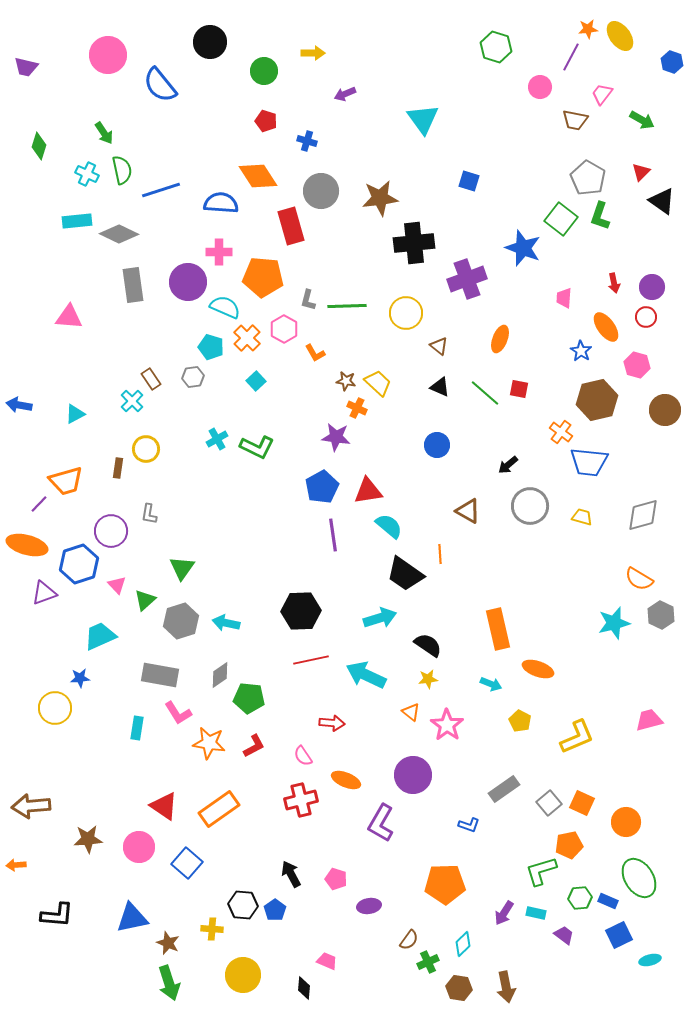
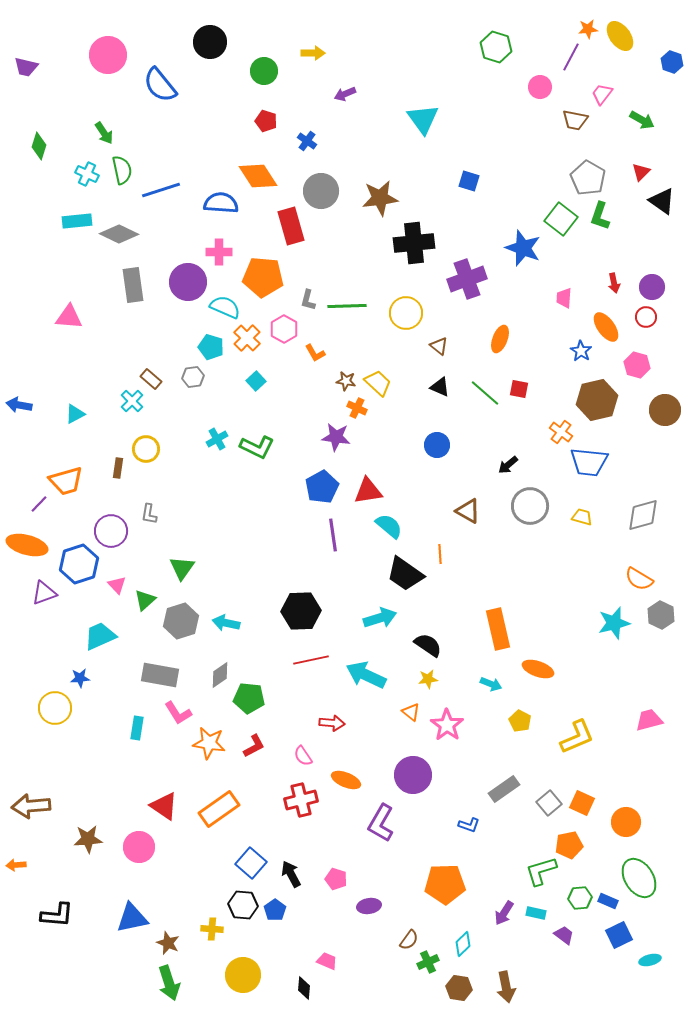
blue cross at (307, 141): rotated 18 degrees clockwise
brown rectangle at (151, 379): rotated 15 degrees counterclockwise
blue square at (187, 863): moved 64 px right
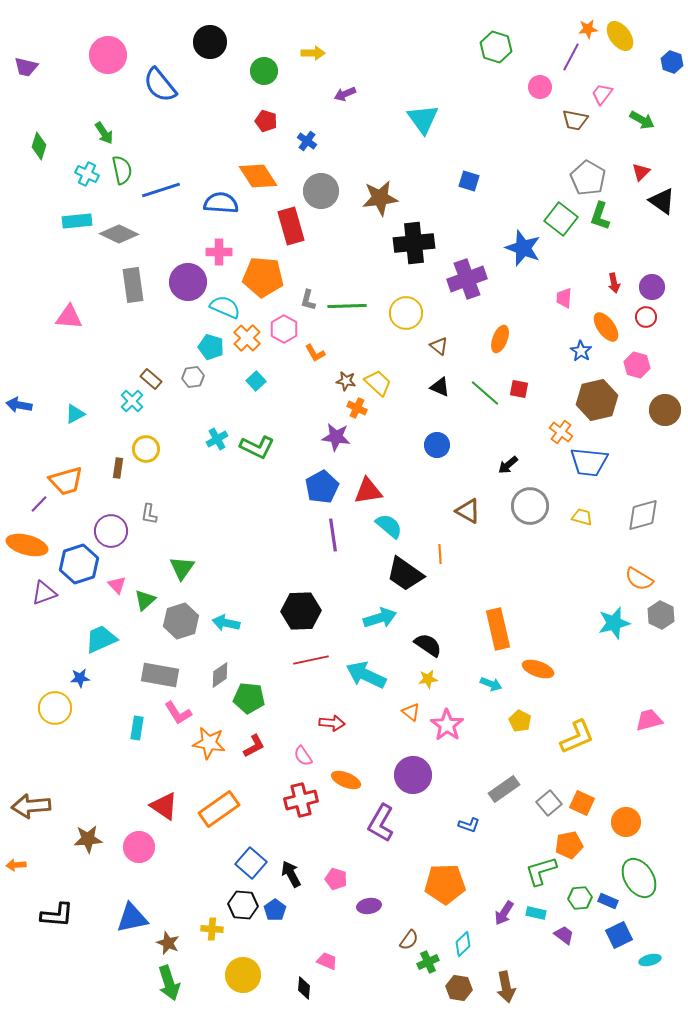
cyan trapezoid at (100, 636): moved 1 px right, 3 px down
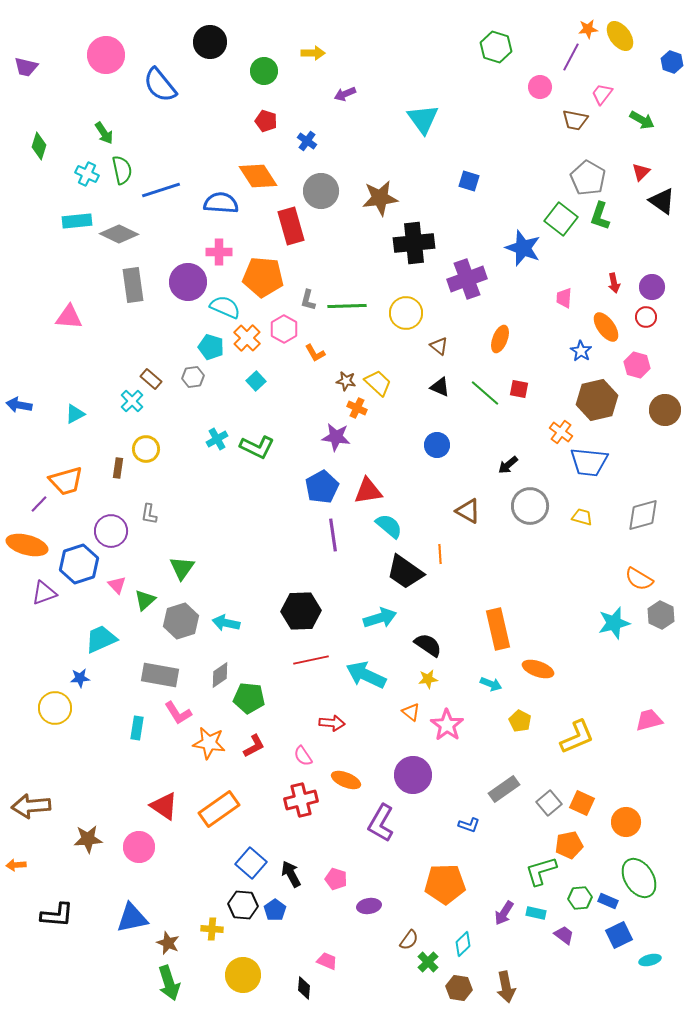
pink circle at (108, 55): moved 2 px left
black trapezoid at (405, 574): moved 2 px up
green cross at (428, 962): rotated 20 degrees counterclockwise
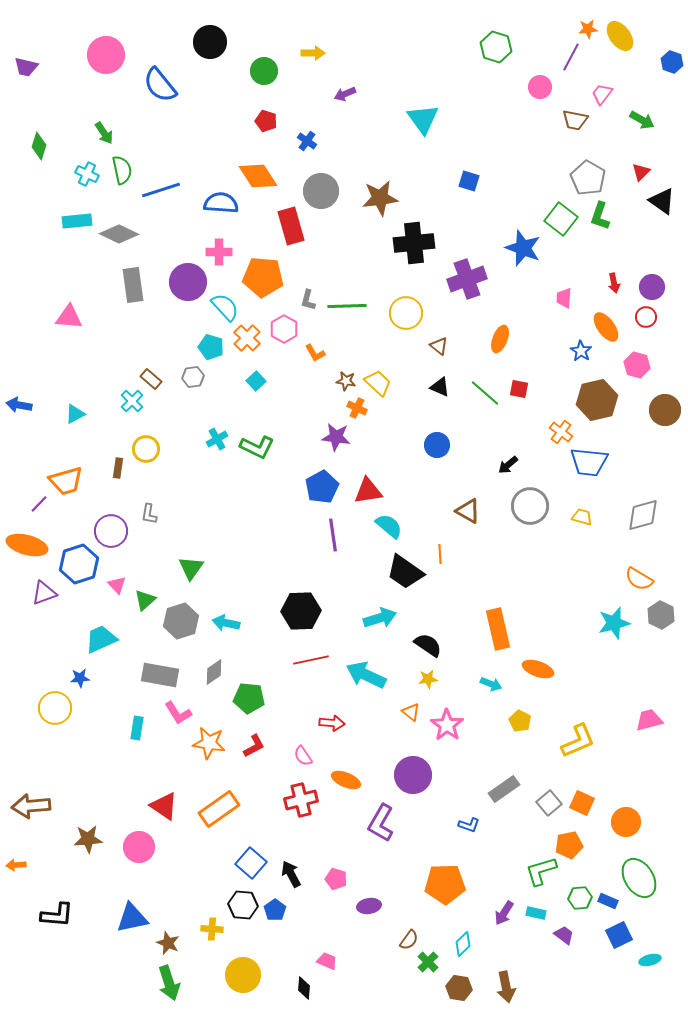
cyan semicircle at (225, 307): rotated 24 degrees clockwise
green triangle at (182, 568): moved 9 px right
gray diamond at (220, 675): moved 6 px left, 3 px up
yellow L-shape at (577, 737): moved 1 px right, 4 px down
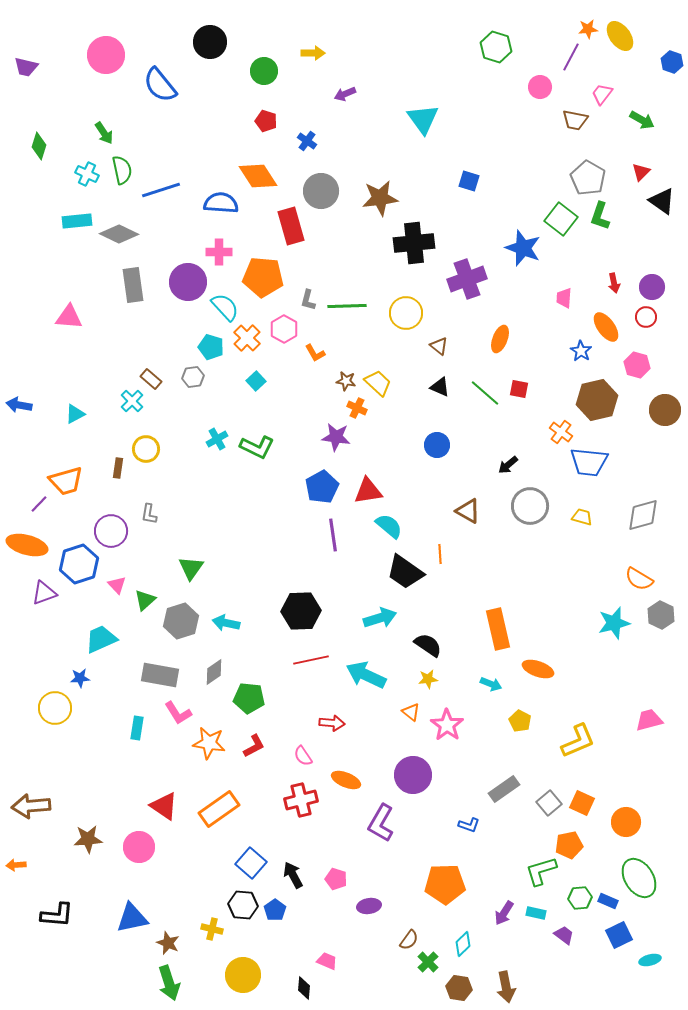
black arrow at (291, 874): moved 2 px right, 1 px down
yellow cross at (212, 929): rotated 10 degrees clockwise
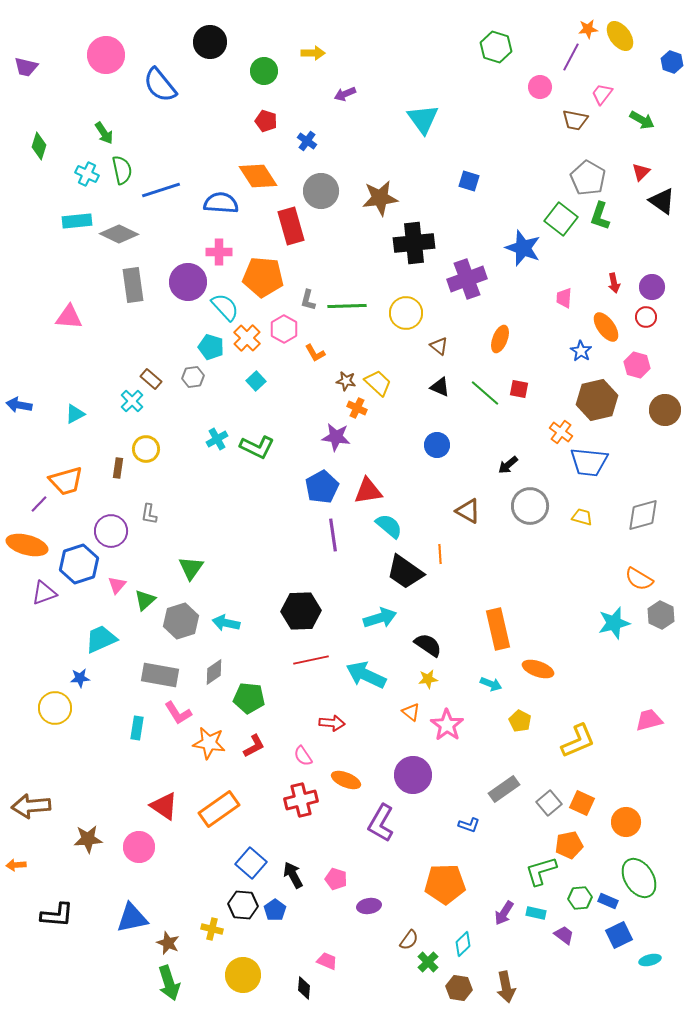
pink triangle at (117, 585): rotated 24 degrees clockwise
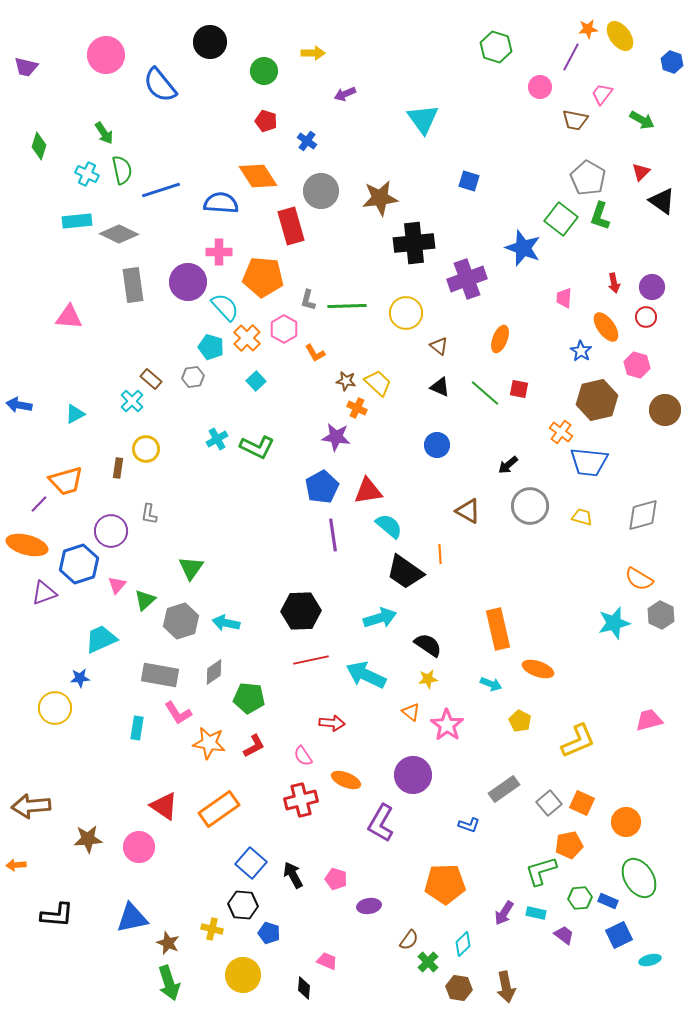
blue pentagon at (275, 910): moved 6 px left, 23 px down; rotated 20 degrees counterclockwise
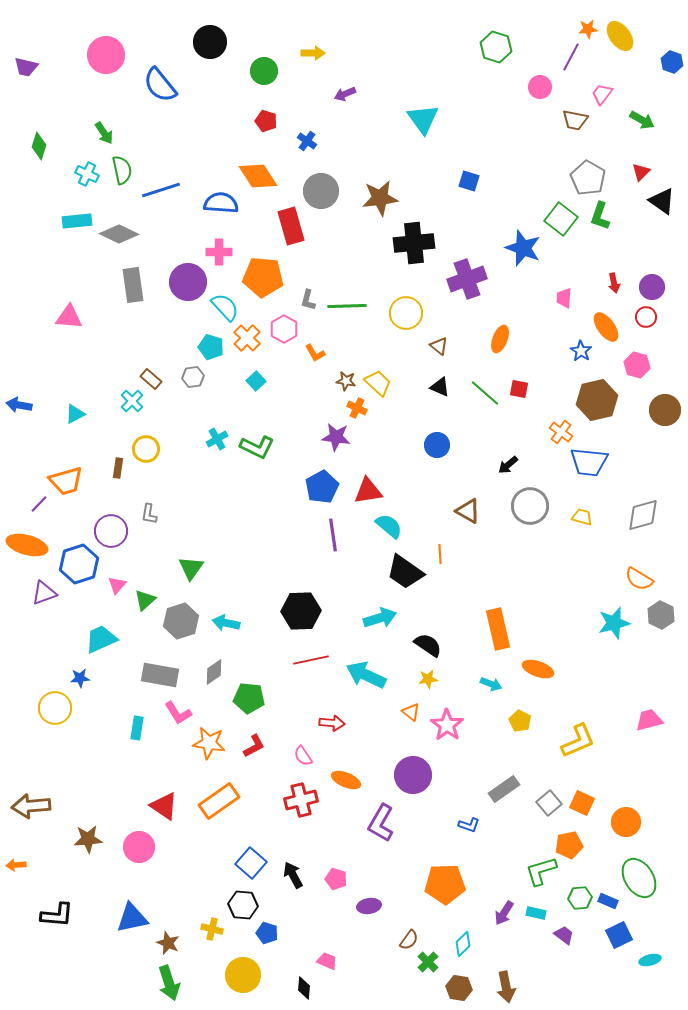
orange rectangle at (219, 809): moved 8 px up
blue pentagon at (269, 933): moved 2 px left
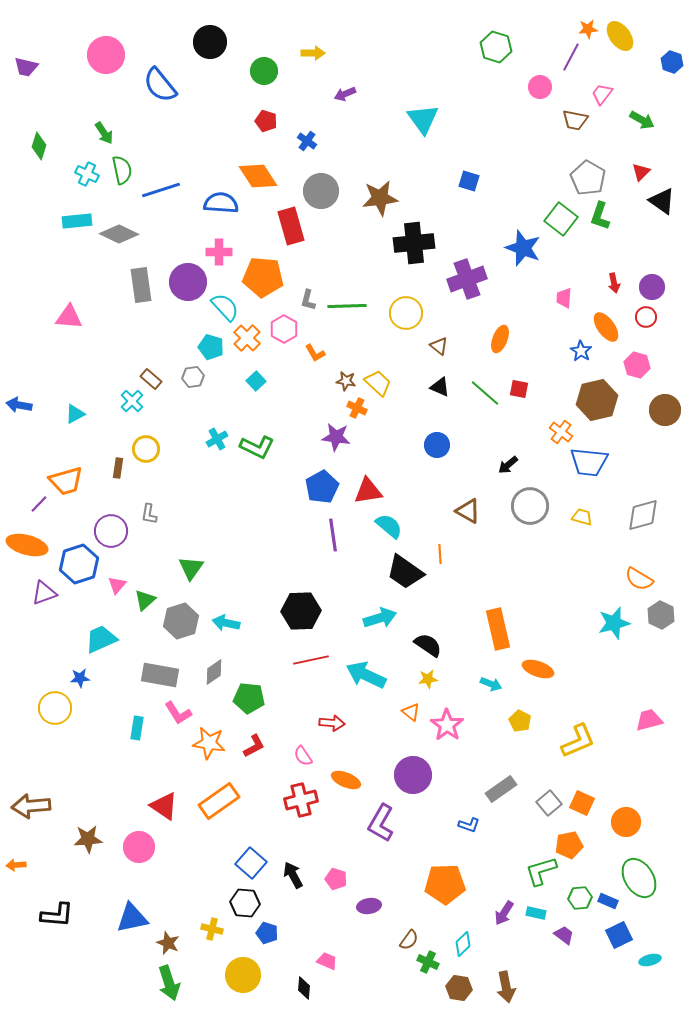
gray rectangle at (133, 285): moved 8 px right
gray rectangle at (504, 789): moved 3 px left
black hexagon at (243, 905): moved 2 px right, 2 px up
green cross at (428, 962): rotated 20 degrees counterclockwise
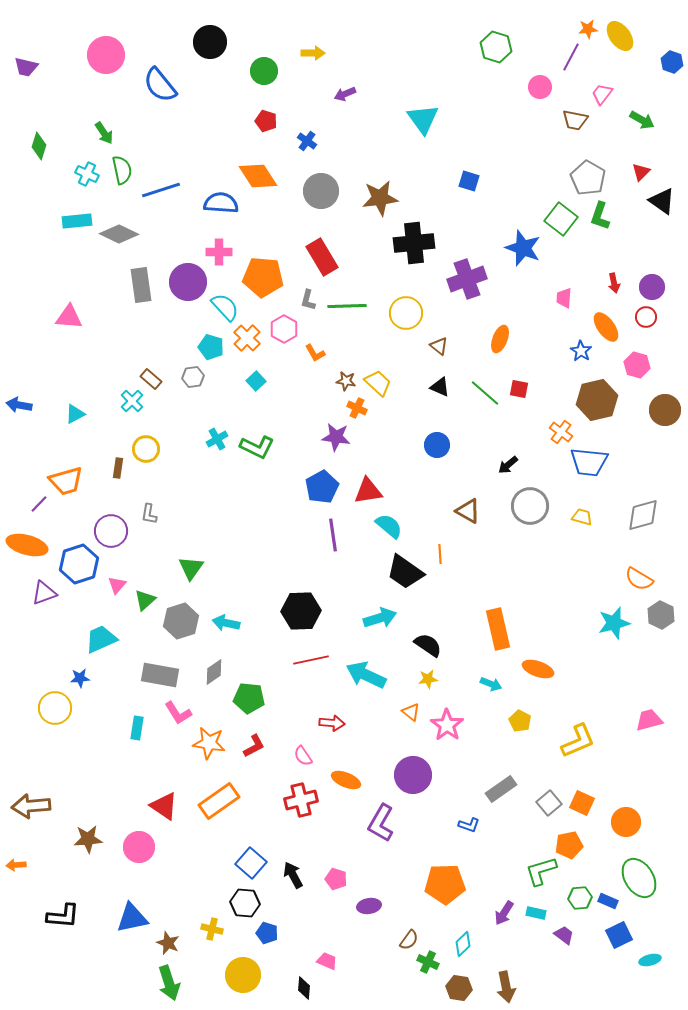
red rectangle at (291, 226): moved 31 px right, 31 px down; rotated 15 degrees counterclockwise
black L-shape at (57, 915): moved 6 px right, 1 px down
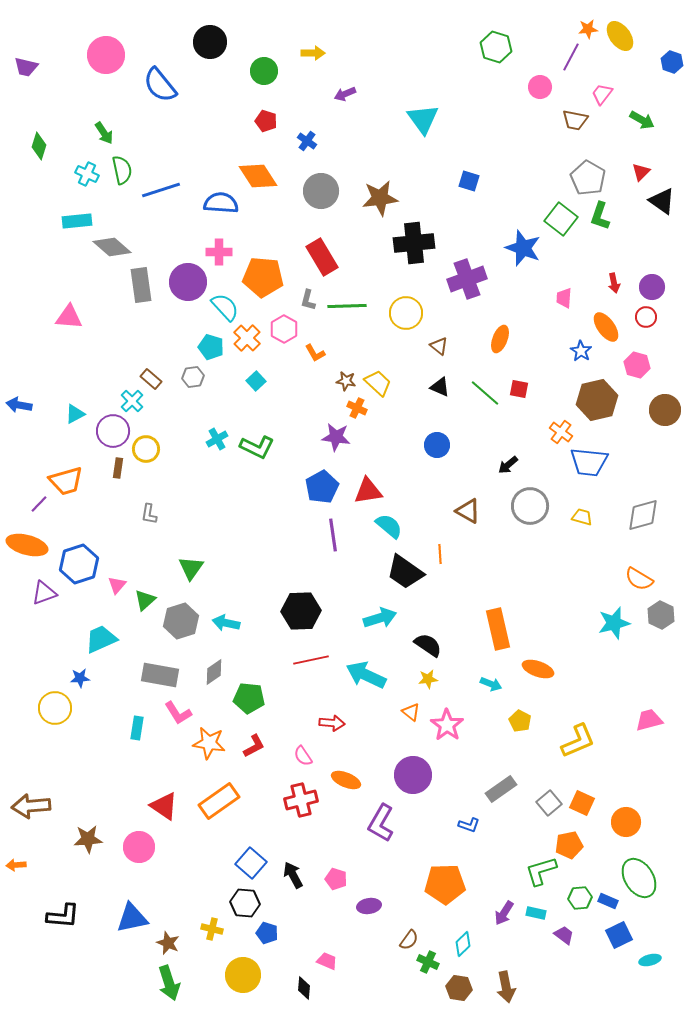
gray diamond at (119, 234): moved 7 px left, 13 px down; rotated 15 degrees clockwise
purple circle at (111, 531): moved 2 px right, 100 px up
